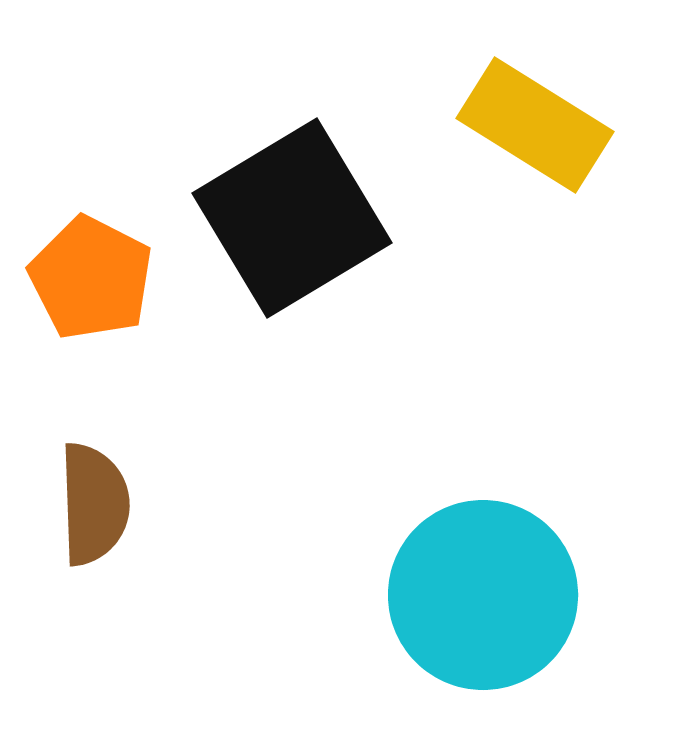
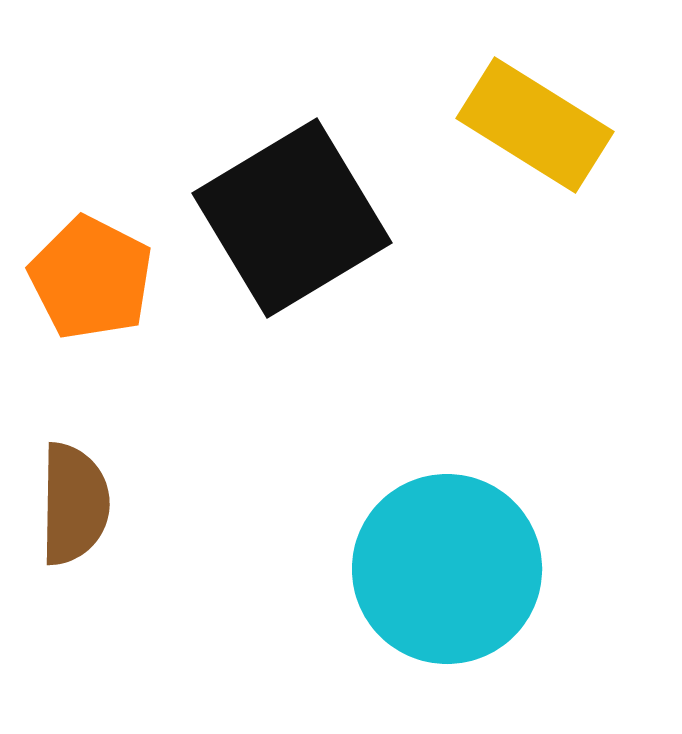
brown semicircle: moved 20 px left; rotated 3 degrees clockwise
cyan circle: moved 36 px left, 26 px up
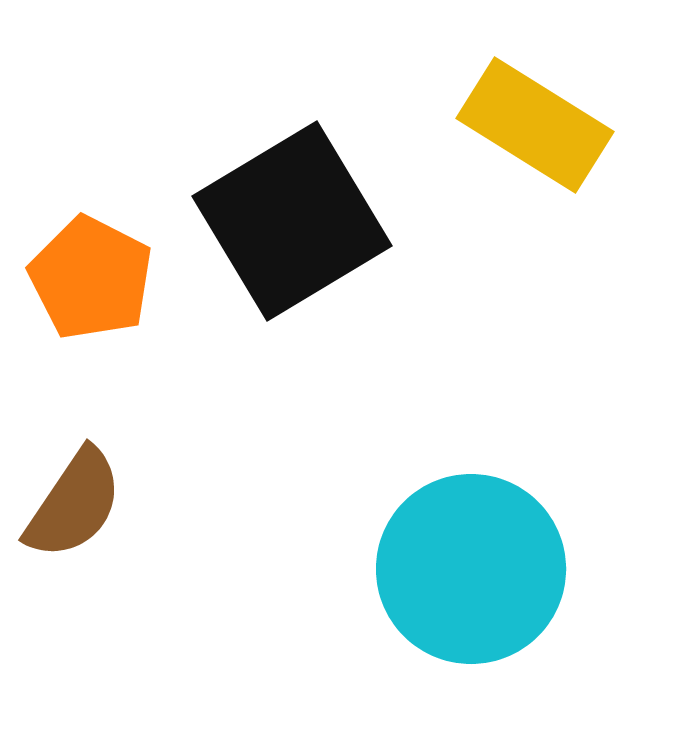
black square: moved 3 px down
brown semicircle: rotated 33 degrees clockwise
cyan circle: moved 24 px right
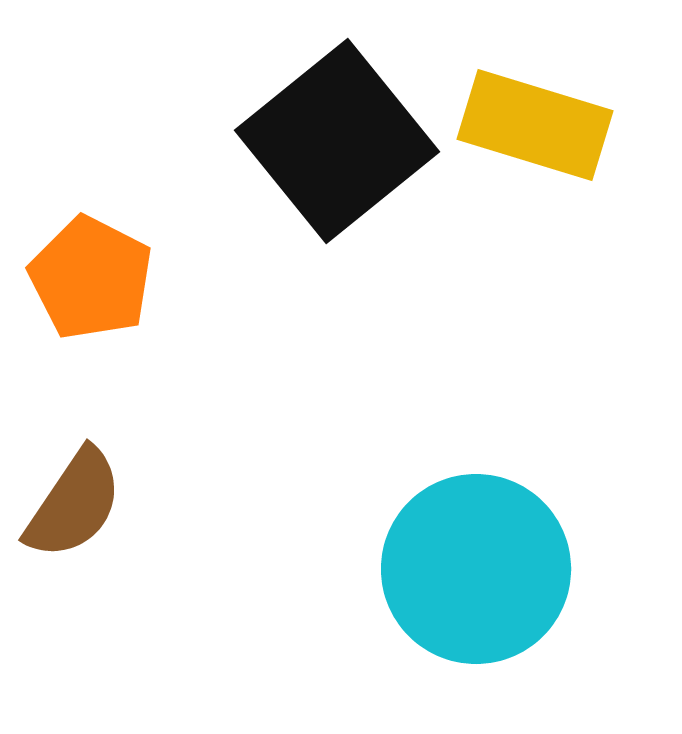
yellow rectangle: rotated 15 degrees counterclockwise
black square: moved 45 px right, 80 px up; rotated 8 degrees counterclockwise
cyan circle: moved 5 px right
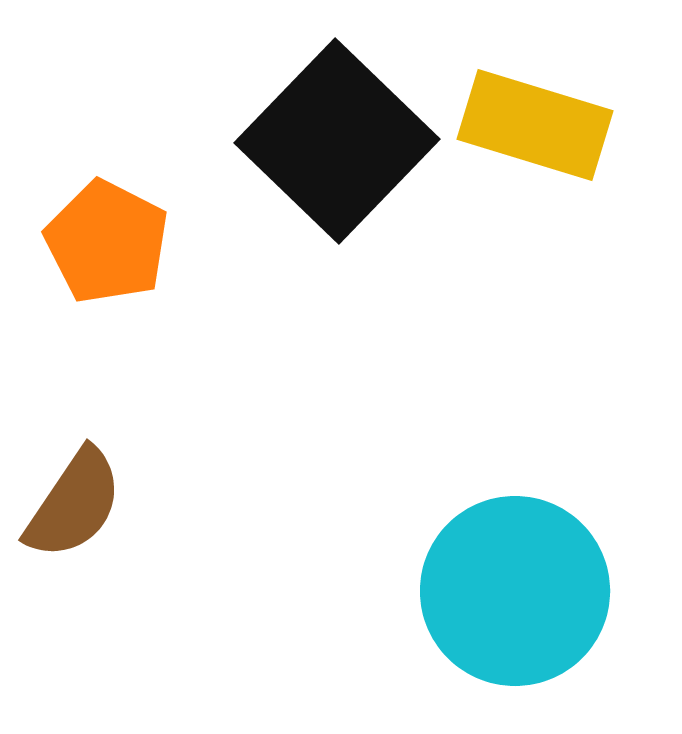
black square: rotated 7 degrees counterclockwise
orange pentagon: moved 16 px right, 36 px up
cyan circle: moved 39 px right, 22 px down
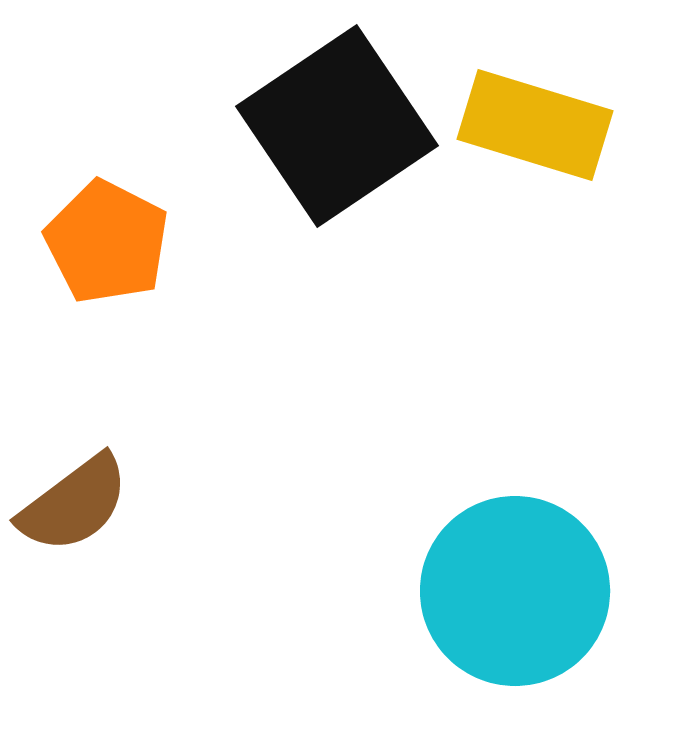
black square: moved 15 px up; rotated 12 degrees clockwise
brown semicircle: rotated 19 degrees clockwise
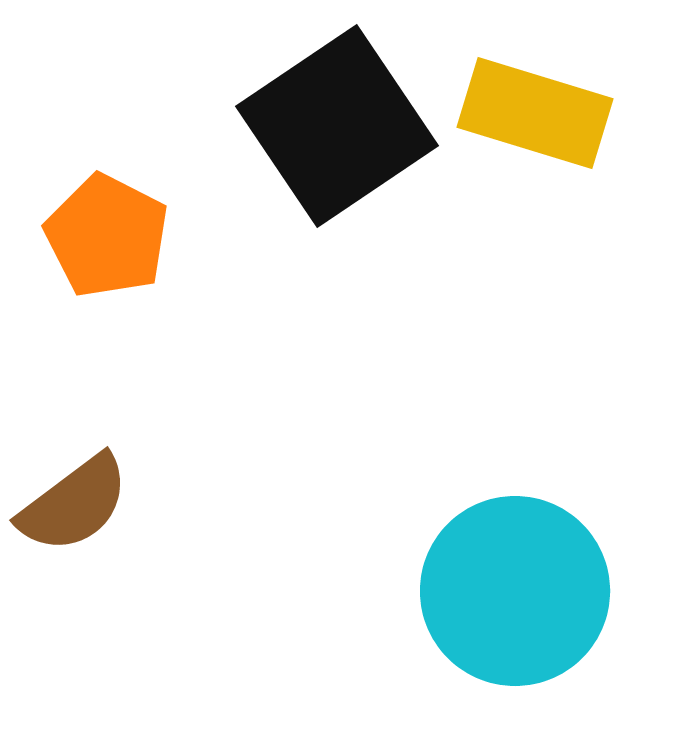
yellow rectangle: moved 12 px up
orange pentagon: moved 6 px up
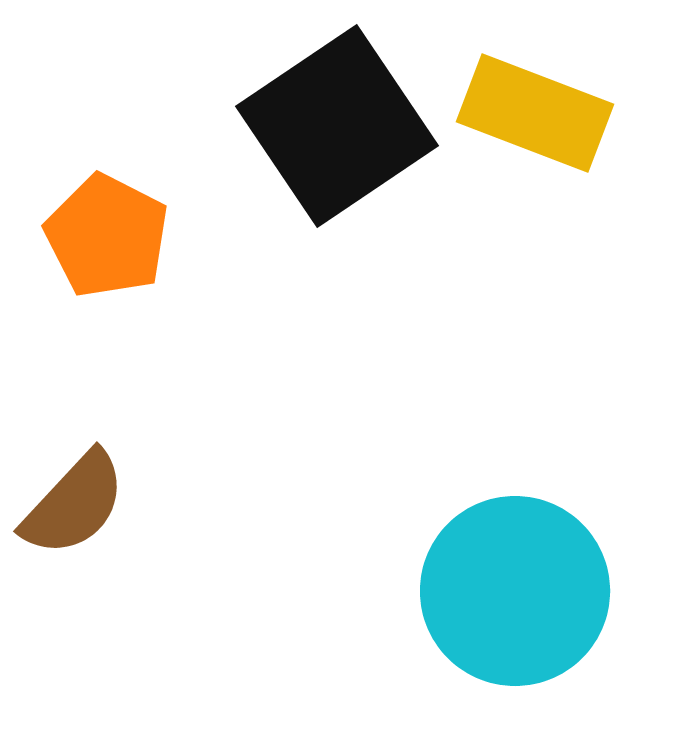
yellow rectangle: rotated 4 degrees clockwise
brown semicircle: rotated 10 degrees counterclockwise
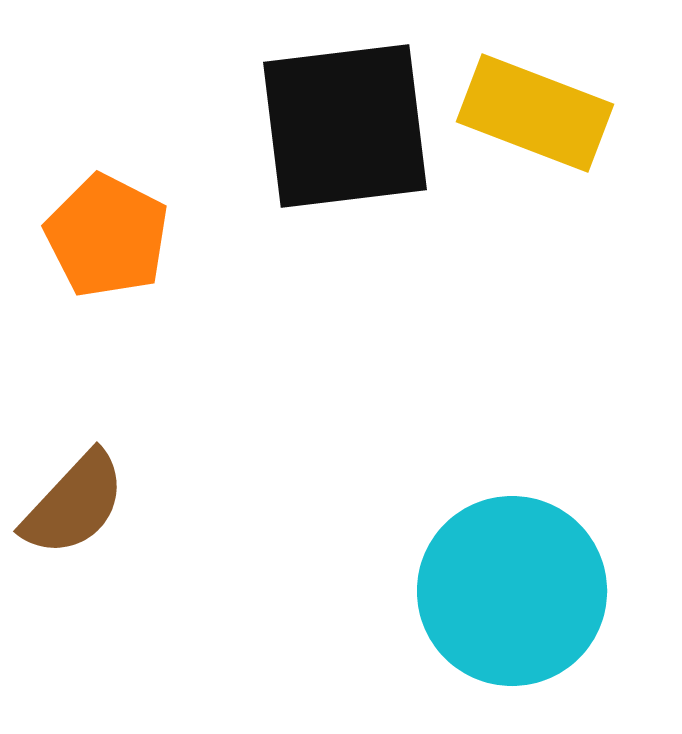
black square: moved 8 px right; rotated 27 degrees clockwise
cyan circle: moved 3 px left
